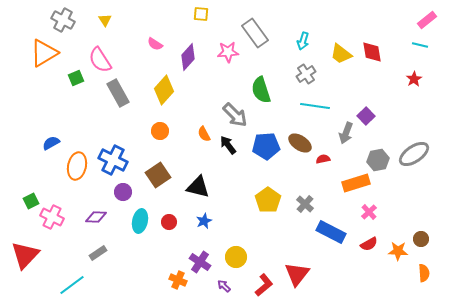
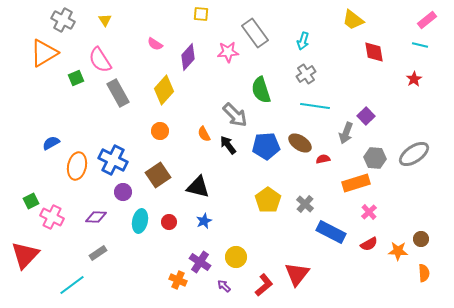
red diamond at (372, 52): moved 2 px right
yellow trapezoid at (341, 54): moved 12 px right, 34 px up
gray hexagon at (378, 160): moved 3 px left, 2 px up; rotated 15 degrees clockwise
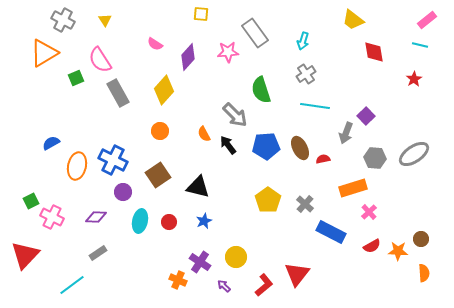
brown ellipse at (300, 143): moved 5 px down; rotated 30 degrees clockwise
orange rectangle at (356, 183): moved 3 px left, 5 px down
red semicircle at (369, 244): moved 3 px right, 2 px down
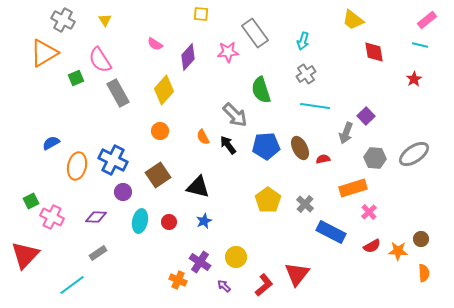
orange semicircle at (204, 134): moved 1 px left, 3 px down
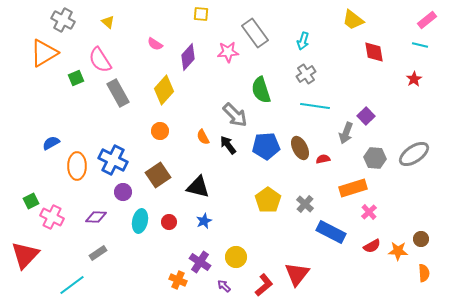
yellow triangle at (105, 20): moved 3 px right, 2 px down; rotated 16 degrees counterclockwise
orange ellipse at (77, 166): rotated 12 degrees counterclockwise
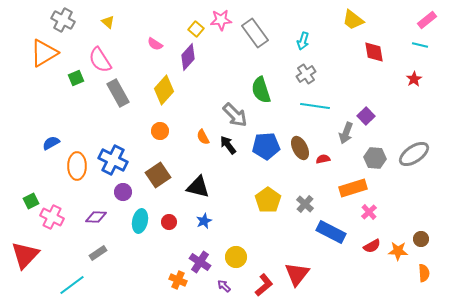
yellow square at (201, 14): moved 5 px left, 15 px down; rotated 35 degrees clockwise
pink star at (228, 52): moved 7 px left, 32 px up
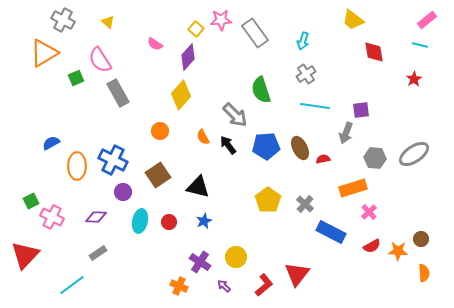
yellow diamond at (164, 90): moved 17 px right, 5 px down
purple square at (366, 116): moved 5 px left, 6 px up; rotated 36 degrees clockwise
orange cross at (178, 280): moved 1 px right, 6 px down
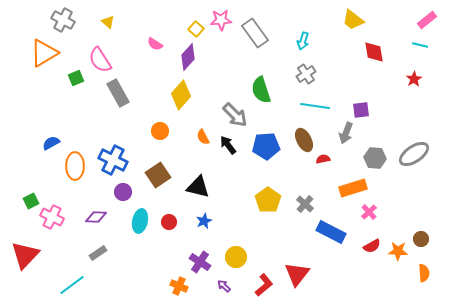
brown ellipse at (300, 148): moved 4 px right, 8 px up
orange ellipse at (77, 166): moved 2 px left
